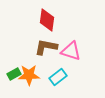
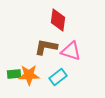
red diamond: moved 11 px right
green rectangle: rotated 24 degrees clockwise
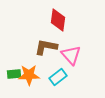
pink triangle: moved 4 px down; rotated 30 degrees clockwise
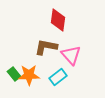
green rectangle: rotated 56 degrees clockwise
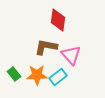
orange star: moved 8 px right
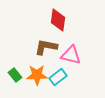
pink triangle: rotated 35 degrees counterclockwise
green rectangle: moved 1 px right, 1 px down
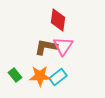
pink triangle: moved 8 px left, 9 px up; rotated 50 degrees clockwise
orange star: moved 3 px right, 1 px down
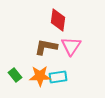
pink triangle: moved 8 px right
cyan rectangle: rotated 30 degrees clockwise
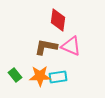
pink triangle: rotated 40 degrees counterclockwise
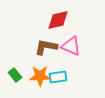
red diamond: rotated 70 degrees clockwise
